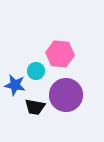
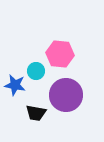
black trapezoid: moved 1 px right, 6 px down
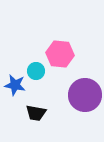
purple circle: moved 19 px right
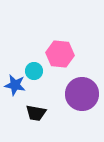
cyan circle: moved 2 px left
purple circle: moved 3 px left, 1 px up
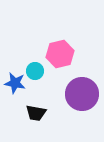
pink hexagon: rotated 20 degrees counterclockwise
cyan circle: moved 1 px right
blue star: moved 2 px up
